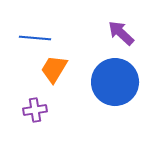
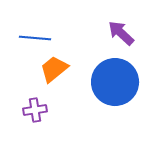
orange trapezoid: rotated 20 degrees clockwise
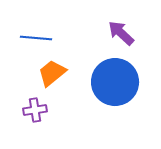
blue line: moved 1 px right
orange trapezoid: moved 2 px left, 4 px down
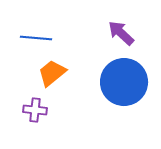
blue circle: moved 9 px right
purple cross: rotated 15 degrees clockwise
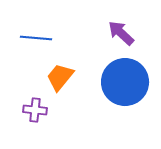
orange trapezoid: moved 8 px right, 4 px down; rotated 12 degrees counterclockwise
blue circle: moved 1 px right
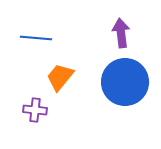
purple arrow: rotated 40 degrees clockwise
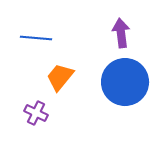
purple cross: moved 1 px right, 3 px down; rotated 20 degrees clockwise
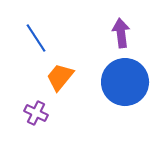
blue line: rotated 52 degrees clockwise
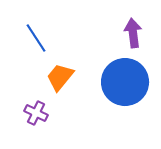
purple arrow: moved 12 px right
